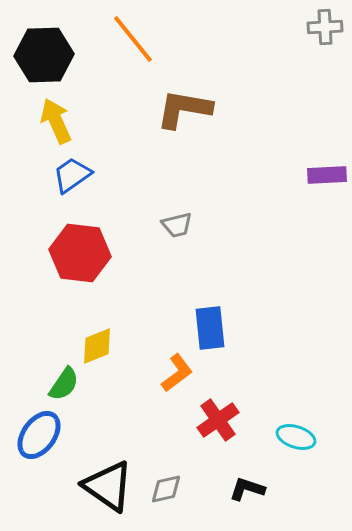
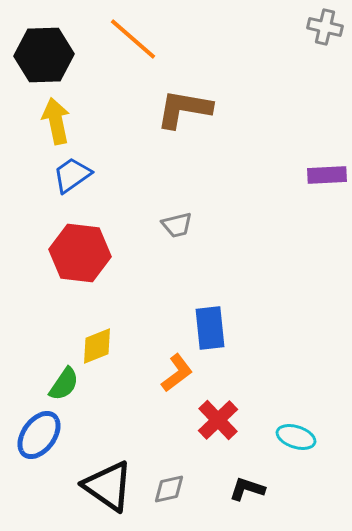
gray cross: rotated 16 degrees clockwise
orange line: rotated 10 degrees counterclockwise
yellow arrow: rotated 12 degrees clockwise
red cross: rotated 9 degrees counterclockwise
gray diamond: moved 3 px right
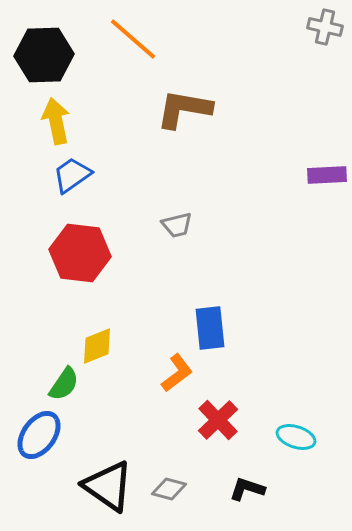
gray diamond: rotated 28 degrees clockwise
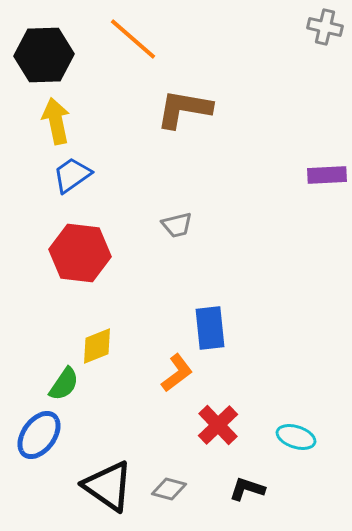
red cross: moved 5 px down
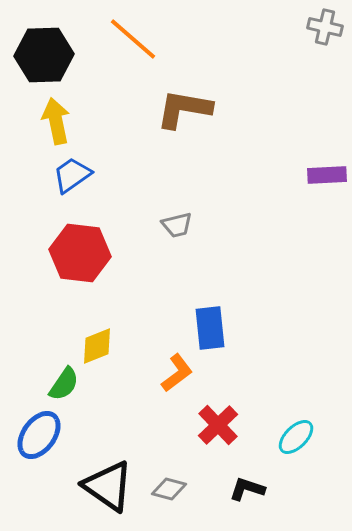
cyan ellipse: rotated 63 degrees counterclockwise
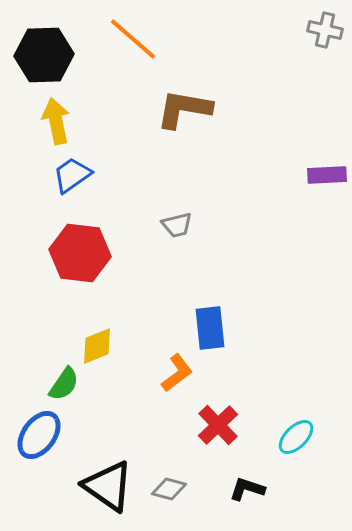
gray cross: moved 3 px down
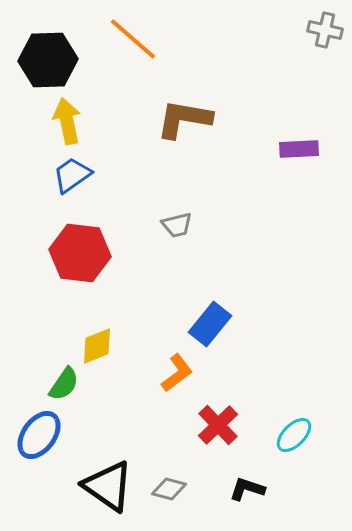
black hexagon: moved 4 px right, 5 px down
brown L-shape: moved 10 px down
yellow arrow: moved 11 px right
purple rectangle: moved 28 px left, 26 px up
blue rectangle: moved 4 px up; rotated 45 degrees clockwise
cyan ellipse: moved 2 px left, 2 px up
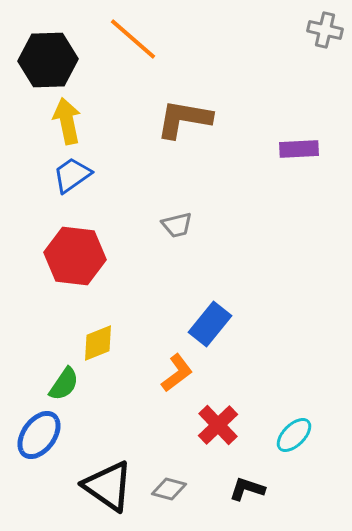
red hexagon: moved 5 px left, 3 px down
yellow diamond: moved 1 px right, 3 px up
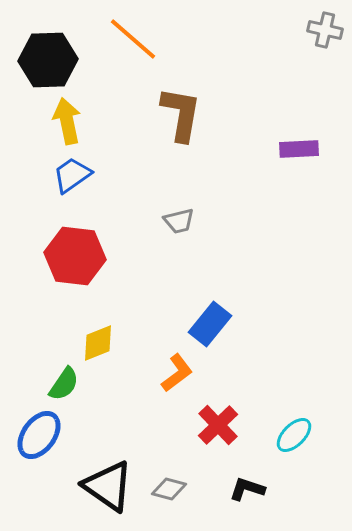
brown L-shape: moved 3 px left, 5 px up; rotated 90 degrees clockwise
gray trapezoid: moved 2 px right, 4 px up
